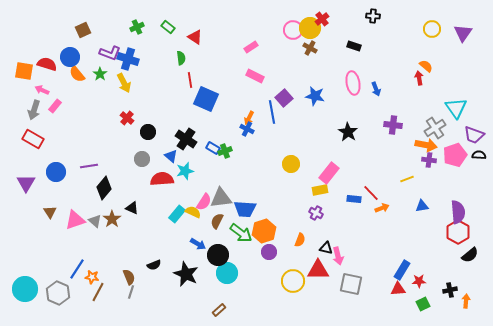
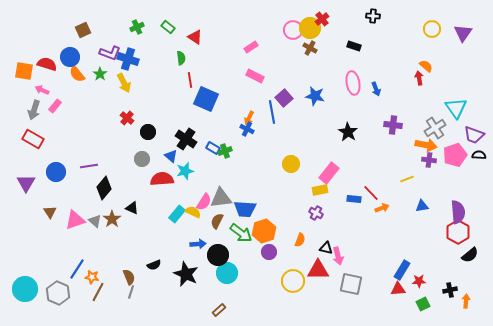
blue arrow at (198, 244): rotated 35 degrees counterclockwise
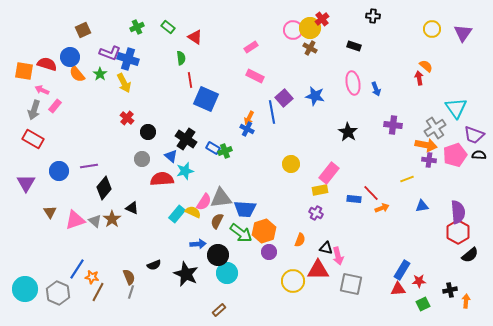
blue circle at (56, 172): moved 3 px right, 1 px up
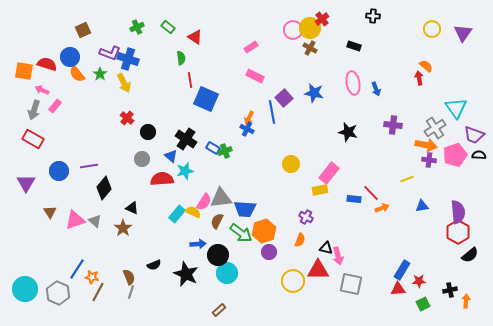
blue star at (315, 96): moved 1 px left, 3 px up
black star at (348, 132): rotated 18 degrees counterclockwise
purple cross at (316, 213): moved 10 px left, 4 px down
brown star at (112, 219): moved 11 px right, 9 px down
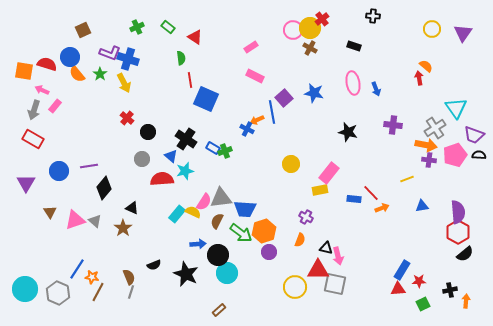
orange arrow at (249, 118): moved 8 px right, 2 px down; rotated 40 degrees clockwise
black semicircle at (470, 255): moved 5 px left, 1 px up
yellow circle at (293, 281): moved 2 px right, 6 px down
gray square at (351, 284): moved 16 px left
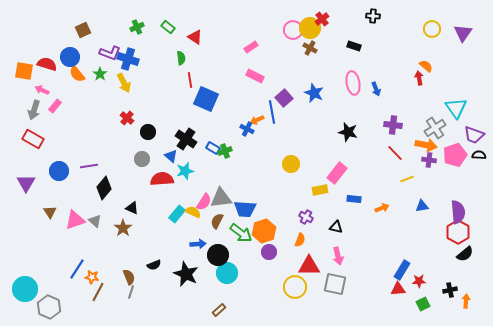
blue star at (314, 93): rotated 12 degrees clockwise
pink rectangle at (329, 173): moved 8 px right
red line at (371, 193): moved 24 px right, 40 px up
black triangle at (326, 248): moved 10 px right, 21 px up
red triangle at (318, 270): moved 9 px left, 4 px up
gray hexagon at (58, 293): moved 9 px left, 14 px down
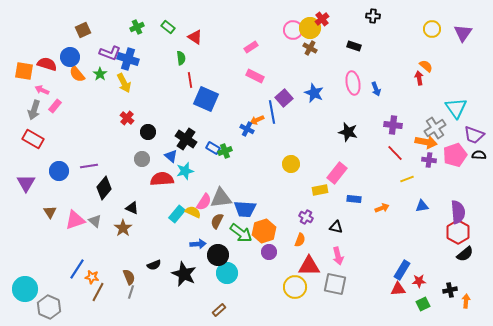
orange arrow at (426, 145): moved 3 px up
black star at (186, 274): moved 2 px left
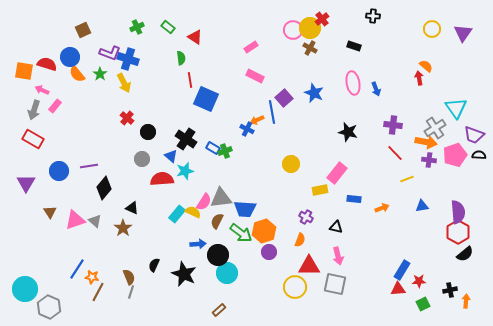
black semicircle at (154, 265): rotated 136 degrees clockwise
